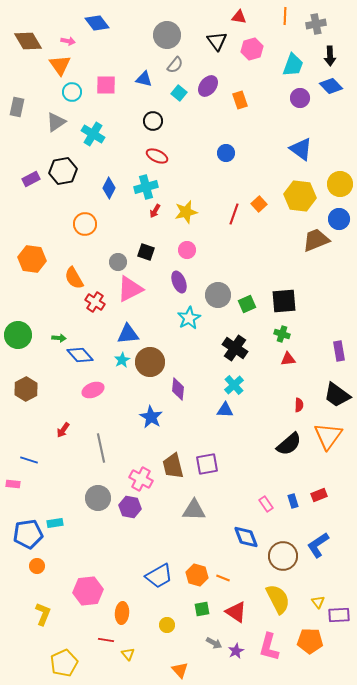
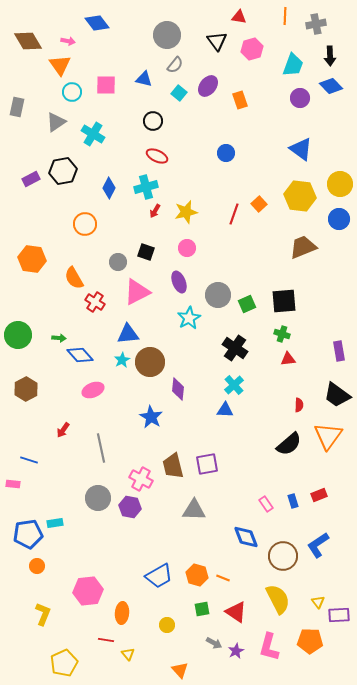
brown trapezoid at (316, 240): moved 13 px left, 7 px down
pink circle at (187, 250): moved 2 px up
pink triangle at (130, 289): moved 7 px right, 3 px down
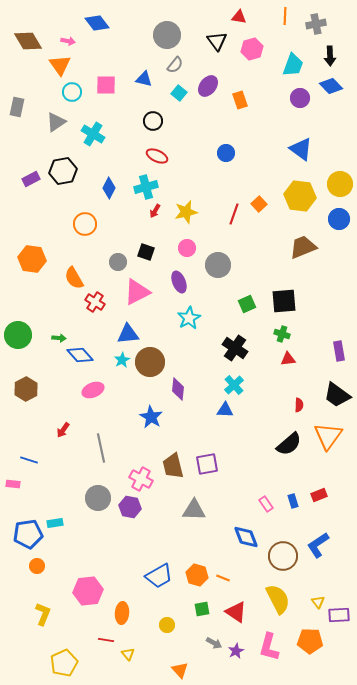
gray circle at (218, 295): moved 30 px up
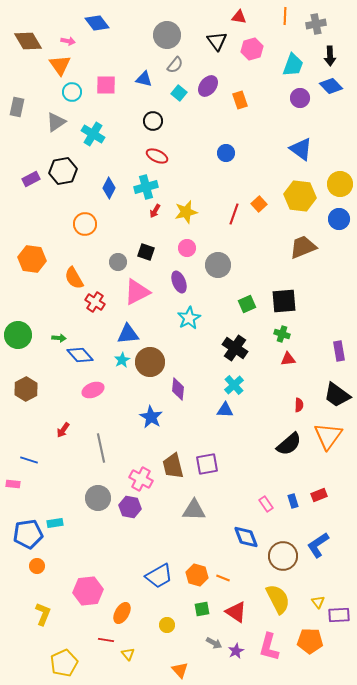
orange ellipse at (122, 613): rotated 25 degrees clockwise
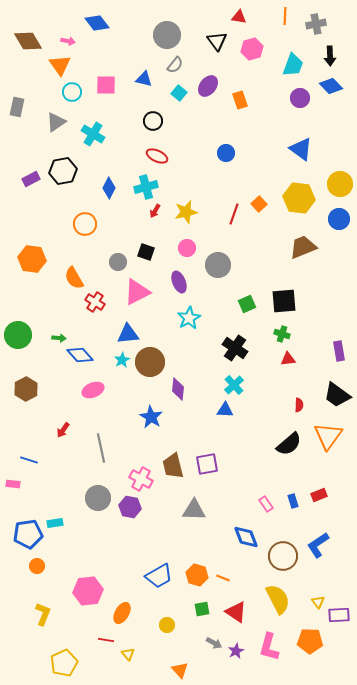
yellow hexagon at (300, 196): moved 1 px left, 2 px down
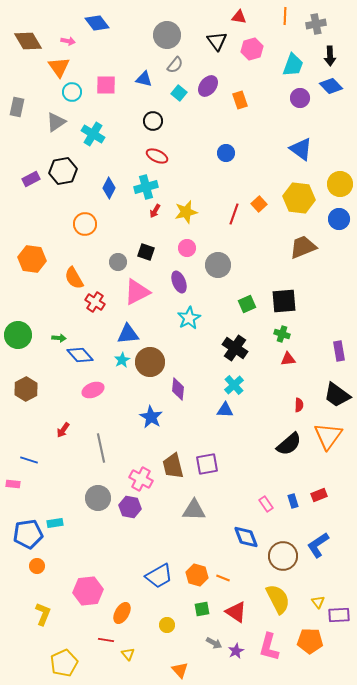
orange triangle at (60, 65): moved 1 px left, 2 px down
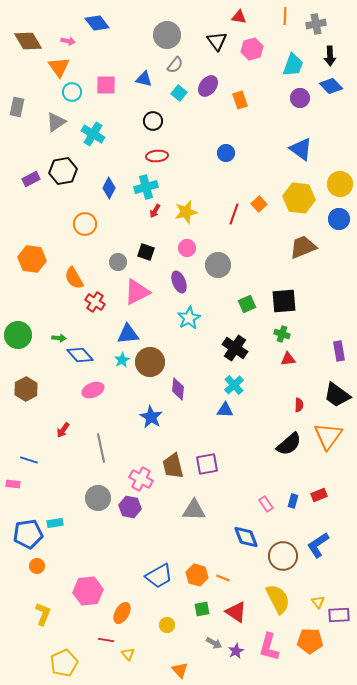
red ellipse at (157, 156): rotated 30 degrees counterclockwise
blue rectangle at (293, 501): rotated 32 degrees clockwise
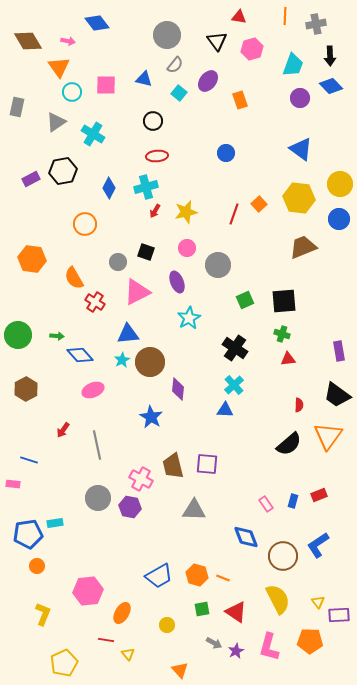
purple ellipse at (208, 86): moved 5 px up
purple ellipse at (179, 282): moved 2 px left
green square at (247, 304): moved 2 px left, 4 px up
green arrow at (59, 338): moved 2 px left, 2 px up
gray line at (101, 448): moved 4 px left, 3 px up
purple square at (207, 464): rotated 15 degrees clockwise
